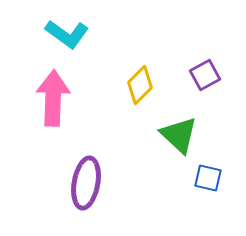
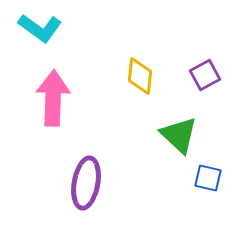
cyan L-shape: moved 27 px left, 6 px up
yellow diamond: moved 9 px up; rotated 39 degrees counterclockwise
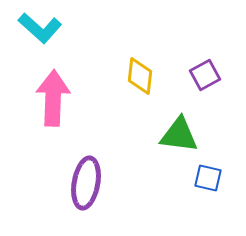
cyan L-shape: rotated 6 degrees clockwise
green triangle: rotated 36 degrees counterclockwise
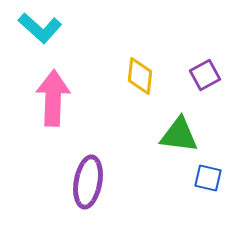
purple ellipse: moved 2 px right, 1 px up
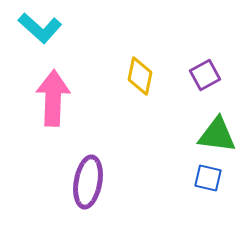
yellow diamond: rotated 6 degrees clockwise
green triangle: moved 38 px right
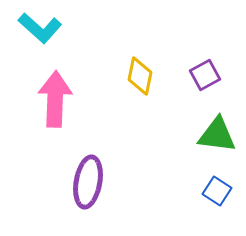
pink arrow: moved 2 px right, 1 px down
blue square: moved 9 px right, 13 px down; rotated 20 degrees clockwise
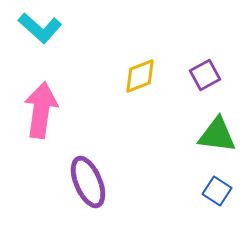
yellow diamond: rotated 57 degrees clockwise
pink arrow: moved 14 px left, 11 px down; rotated 6 degrees clockwise
purple ellipse: rotated 33 degrees counterclockwise
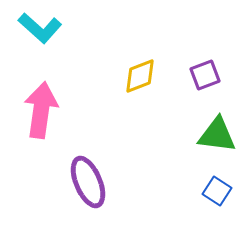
purple square: rotated 8 degrees clockwise
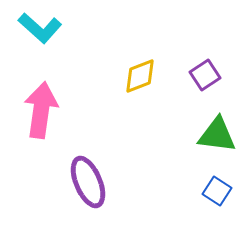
purple square: rotated 12 degrees counterclockwise
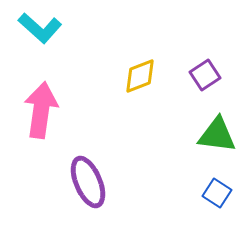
blue square: moved 2 px down
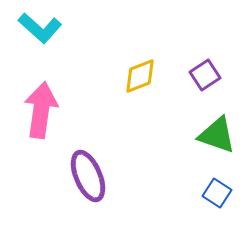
green triangle: rotated 12 degrees clockwise
purple ellipse: moved 6 px up
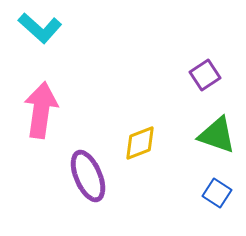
yellow diamond: moved 67 px down
